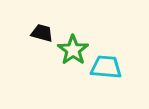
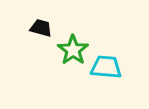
black trapezoid: moved 1 px left, 5 px up
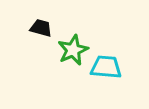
green star: rotated 12 degrees clockwise
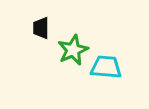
black trapezoid: rotated 105 degrees counterclockwise
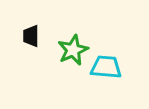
black trapezoid: moved 10 px left, 8 px down
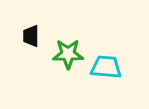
green star: moved 5 px left, 4 px down; rotated 24 degrees clockwise
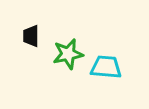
green star: rotated 12 degrees counterclockwise
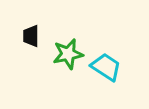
cyan trapezoid: rotated 28 degrees clockwise
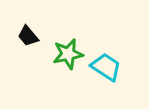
black trapezoid: moved 3 px left; rotated 40 degrees counterclockwise
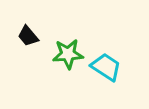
green star: rotated 8 degrees clockwise
